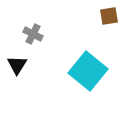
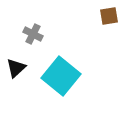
black triangle: moved 1 px left, 3 px down; rotated 15 degrees clockwise
cyan square: moved 27 px left, 5 px down
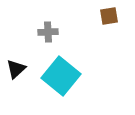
gray cross: moved 15 px right, 2 px up; rotated 30 degrees counterclockwise
black triangle: moved 1 px down
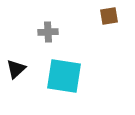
cyan square: moved 3 px right; rotated 30 degrees counterclockwise
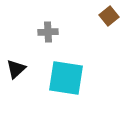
brown square: rotated 30 degrees counterclockwise
cyan square: moved 2 px right, 2 px down
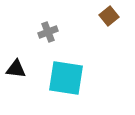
gray cross: rotated 18 degrees counterclockwise
black triangle: rotated 50 degrees clockwise
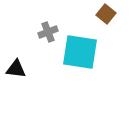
brown square: moved 3 px left, 2 px up; rotated 12 degrees counterclockwise
cyan square: moved 14 px right, 26 px up
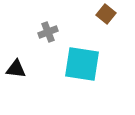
cyan square: moved 2 px right, 12 px down
